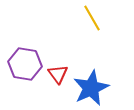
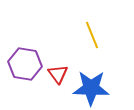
yellow line: moved 17 px down; rotated 8 degrees clockwise
blue star: rotated 27 degrees clockwise
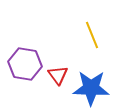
red triangle: moved 1 px down
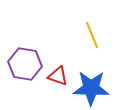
red triangle: moved 1 px down; rotated 35 degrees counterclockwise
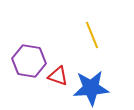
purple hexagon: moved 4 px right, 3 px up
blue star: rotated 6 degrees counterclockwise
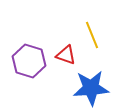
purple hexagon: rotated 8 degrees clockwise
red triangle: moved 8 px right, 21 px up
